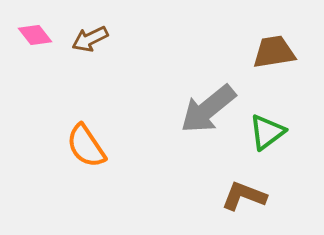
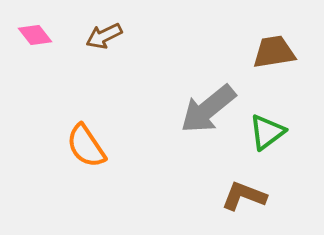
brown arrow: moved 14 px right, 3 px up
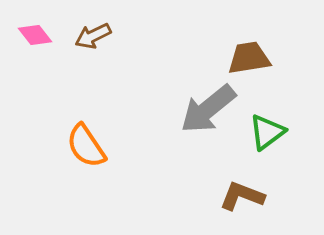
brown arrow: moved 11 px left
brown trapezoid: moved 25 px left, 6 px down
brown L-shape: moved 2 px left
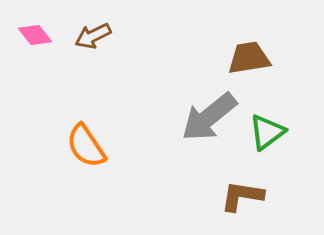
gray arrow: moved 1 px right, 8 px down
brown L-shape: rotated 12 degrees counterclockwise
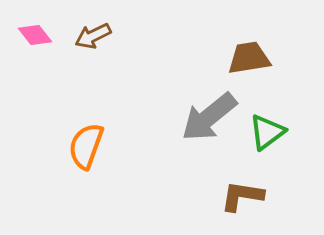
orange semicircle: rotated 54 degrees clockwise
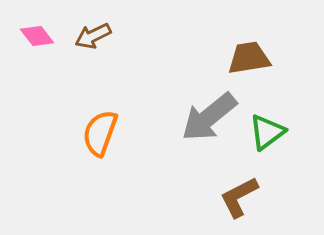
pink diamond: moved 2 px right, 1 px down
orange semicircle: moved 14 px right, 13 px up
brown L-shape: moved 3 px left, 1 px down; rotated 36 degrees counterclockwise
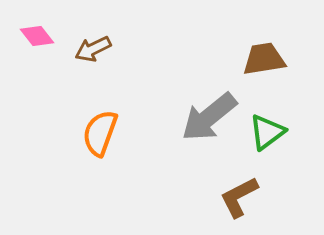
brown arrow: moved 13 px down
brown trapezoid: moved 15 px right, 1 px down
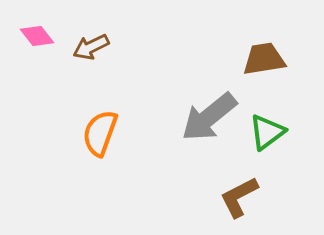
brown arrow: moved 2 px left, 2 px up
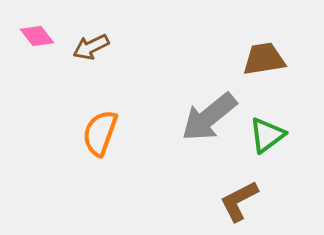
green triangle: moved 3 px down
brown L-shape: moved 4 px down
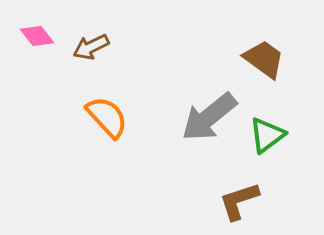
brown trapezoid: rotated 45 degrees clockwise
orange semicircle: moved 7 px right, 16 px up; rotated 117 degrees clockwise
brown L-shape: rotated 9 degrees clockwise
